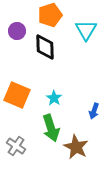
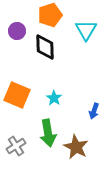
green arrow: moved 3 px left, 5 px down; rotated 8 degrees clockwise
gray cross: rotated 24 degrees clockwise
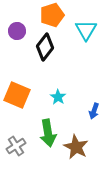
orange pentagon: moved 2 px right
black diamond: rotated 40 degrees clockwise
cyan star: moved 4 px right, 1 px up
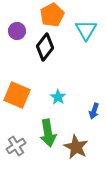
orange pentagon: rotated 10 degrees counterclockwise
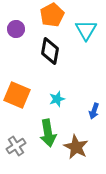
purple circle: moved 1 px left, 2 px up
black diamond: moved 5 px right, 4 px down; rotated 28 degrees counterclockwise
cyan star: moved 1 px left, 2 px down; rotated 21 degrees clockwise
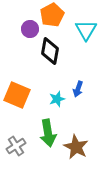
purple circle: moved 14 px right
blue arrow: moved 16 px left, 22 px up
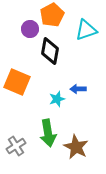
cyan triangle: rotated 40 degrees clockwise
blue arrow: rotated 70 degrees clockwise
orange square: moved 13 px up
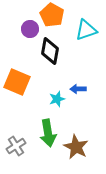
orange pentagon: rotated 15 degrees counterclockwise
